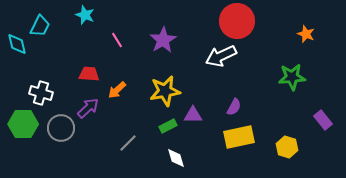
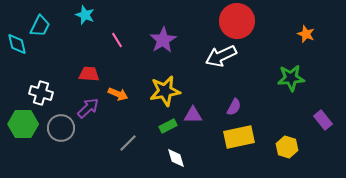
green star: moved 1 px left, 1 px down
orange arrow: moved 1 px right, 4 px down; rotated 114 degrees counterclockwise
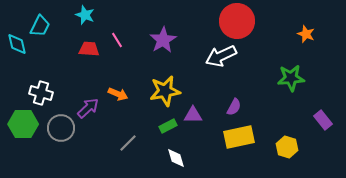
red trapezoid: moved 25 px up
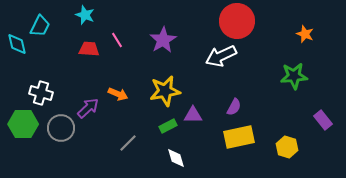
orange star: moved 1 px left
green star: moved 3 px right, 2 px up
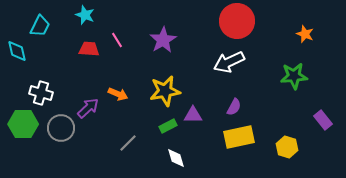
cyan diamond: moved 7 px down
white arrow: moved 8 px right, 6 px down
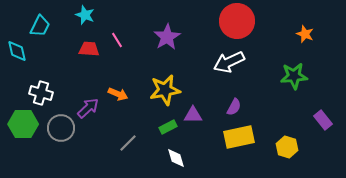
purple star: moved 4 px right, 3 px up
yellow star: moved 1 px up
green rectangle: moved 1 px down
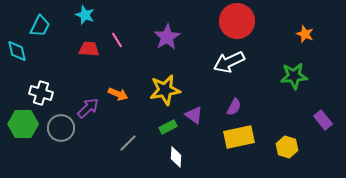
purple triangle: moved 1 px right; rotated 36 degrees clockwise
white diamond: moved 1 px up; rotated 20 degrees clockwise
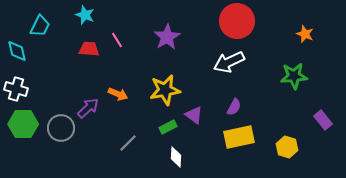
white cross: moved 25 px left, 4 px up
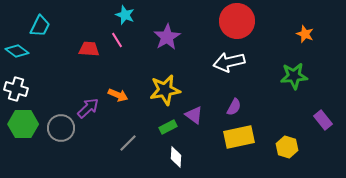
cyan star: moved 40 px right
cyan diamond: rotated 40 degrees counterclockwise
white arrow: rotated 12 degrees clockwise
orange arrow: moved 1 px down
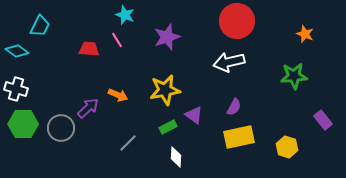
purple star: rotated 12 degrees clockwise
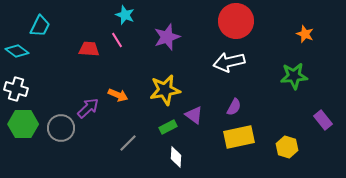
red circle: moved 1 px left
